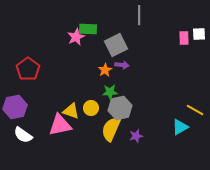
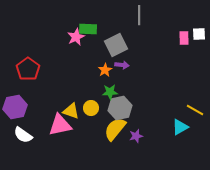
yellow semicircle: moved 4 px right; rotated 15 degrees clockwise
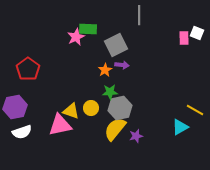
white square: moved 2 px left, 1 px up; rotated 24 degrees clockwise
white semicircle: moved 1 px left, 3 px up; rotated 54 degrees counterclockwise
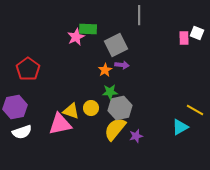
pink triangle: moved 1 px up
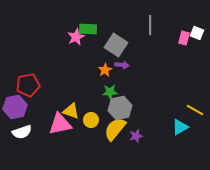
gray line: moved 11 px right, 10 px down
pink rectangle: rotated 16 degrees clockwise
gray square: rotated 30 degrees counterclockwise
red pentagon: moved 16 px down; rotated 25 degrees clockwise
yellow circle: moved 12 px down
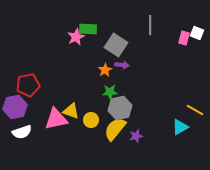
pink triangle: moved 4 px left, 5 px up
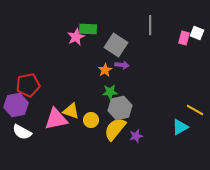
purple hexagon: moved 1 px right, 2 px up
white semicircle: rotated 48 degrees clockwise
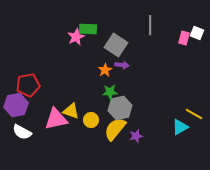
yellow line: moved 1 px left, 4 px down
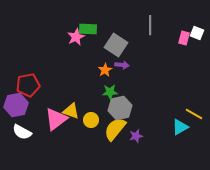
pink triangle: rotated 25 degrees counterclockwise
